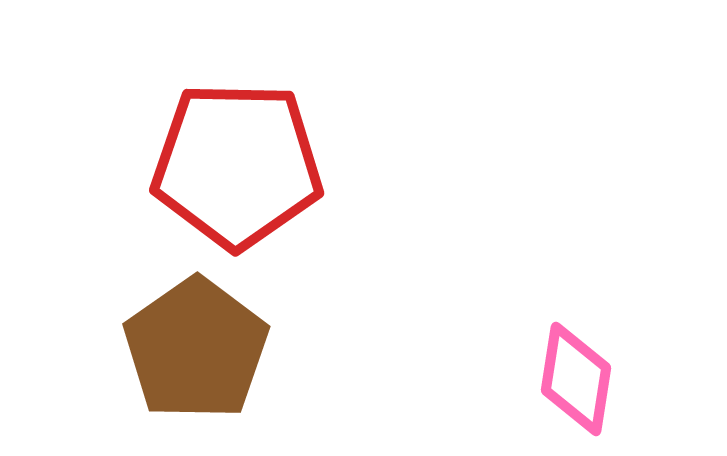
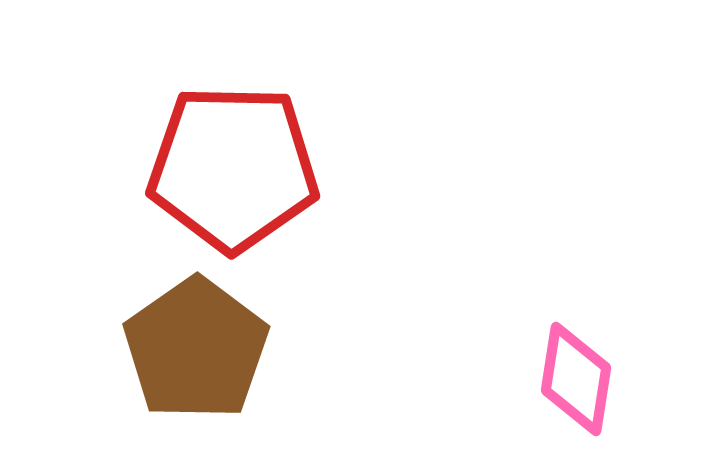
red pentagon: moved 4 px left, 3 px down
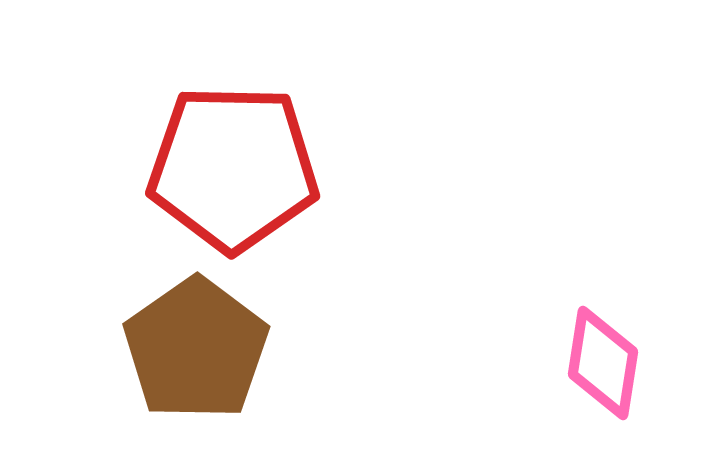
pink diamond: moved 27 px right, 16 px up
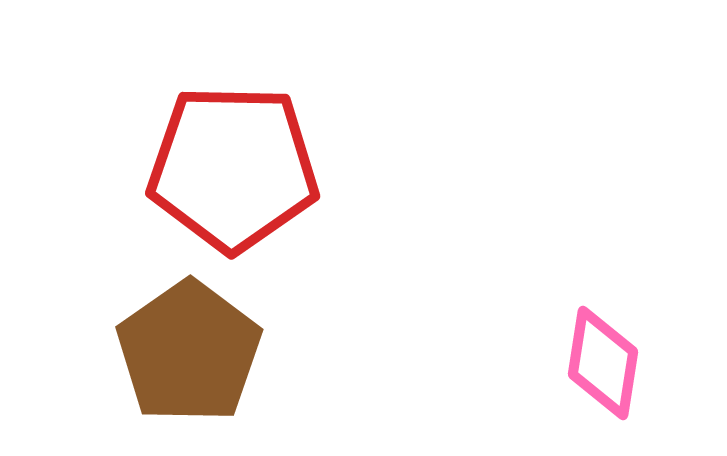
brown pentagon: moved 7 px left, 3 px down
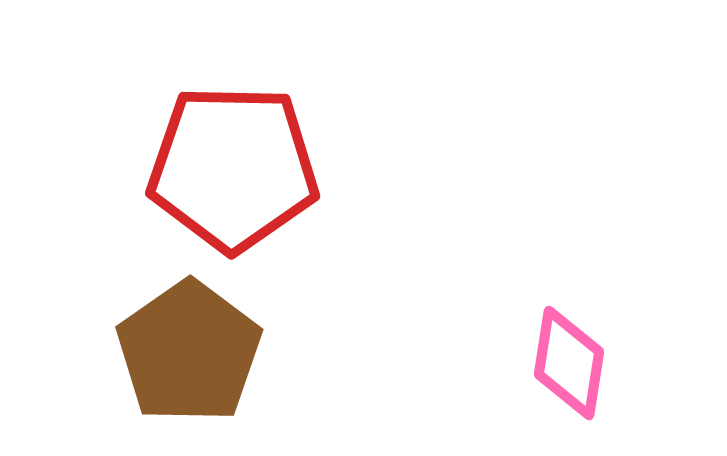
pink diamond: moved 34 px left
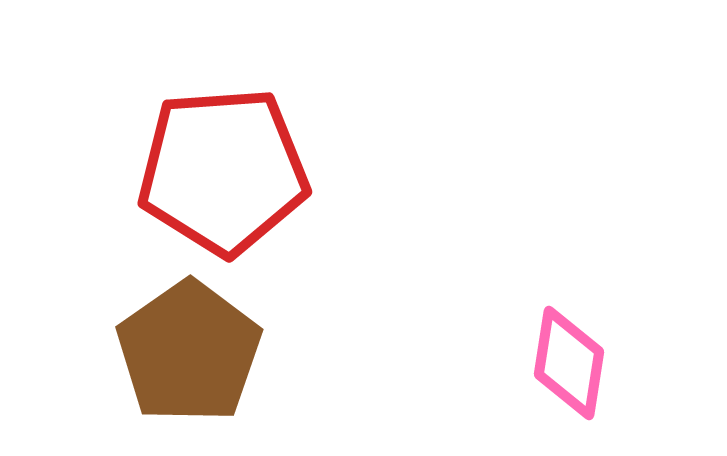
red pentagon: moved 10 px left, 3 px down; rotated 5 degrees counterclockwise
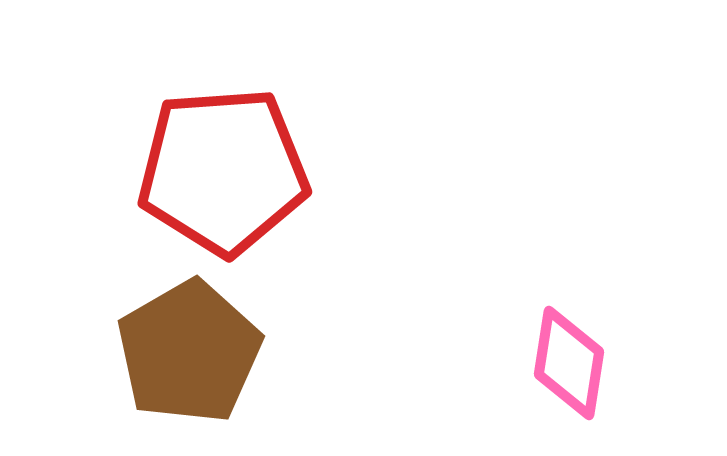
brown pentagon: rotated 5 degrees clockwise
